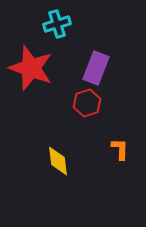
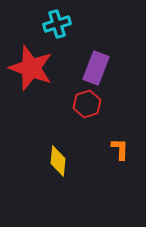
red hexagon: moved 1 px down
yellow diamond: rotated 12 degrees clockwise
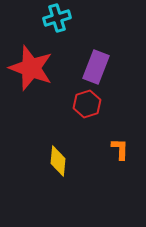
cyan cross: moved 6 px up
purple rectangle: moved 1 px up
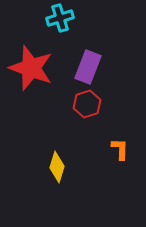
cyan cross: moved 3 px right
purple rectangle: moved 8 px left
yellow diamond: moved 1 px left, 6 px down; rotated 12 degrees clockwise
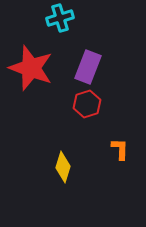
yellow diamond: moved 6 px right
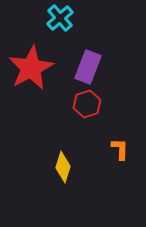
cyan cross: rotated 24 degrees counterclockwise
red star: rotated 24 degrees clockwise
